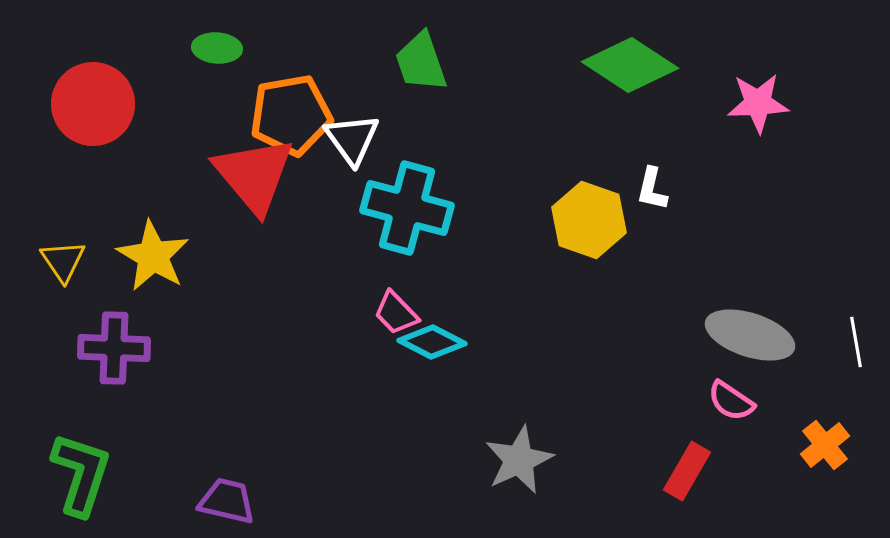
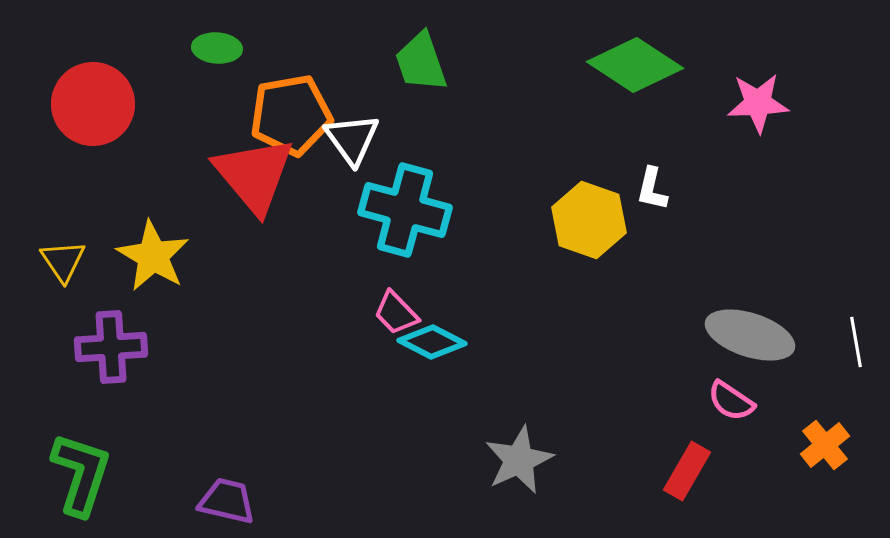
green diamond: moved 5 px right
cyan cross: moved 2 px left, 2 px down
purple cross: moved 3 px left, 1 px up; rotated 6 degrees counterclockwise
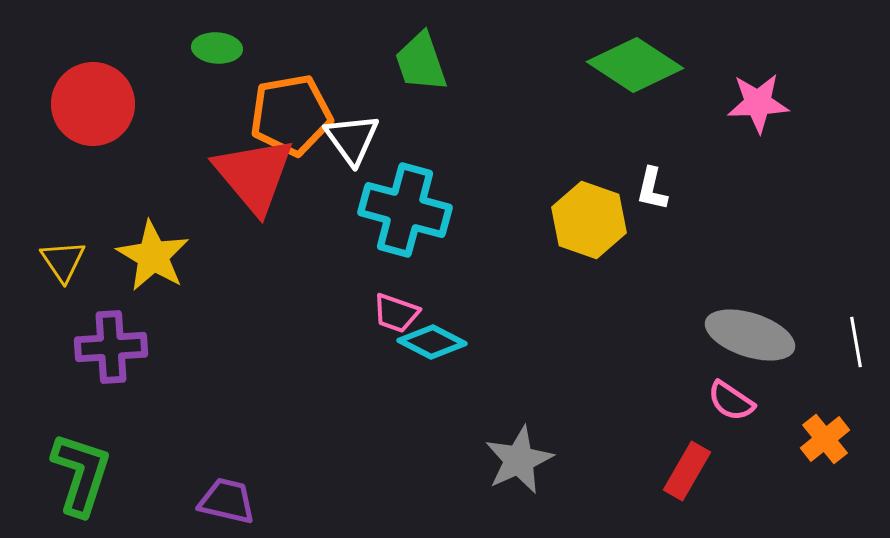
pink trapezoid: rotated 27 degrees counterclockwise
orange cross: moved 6 px up
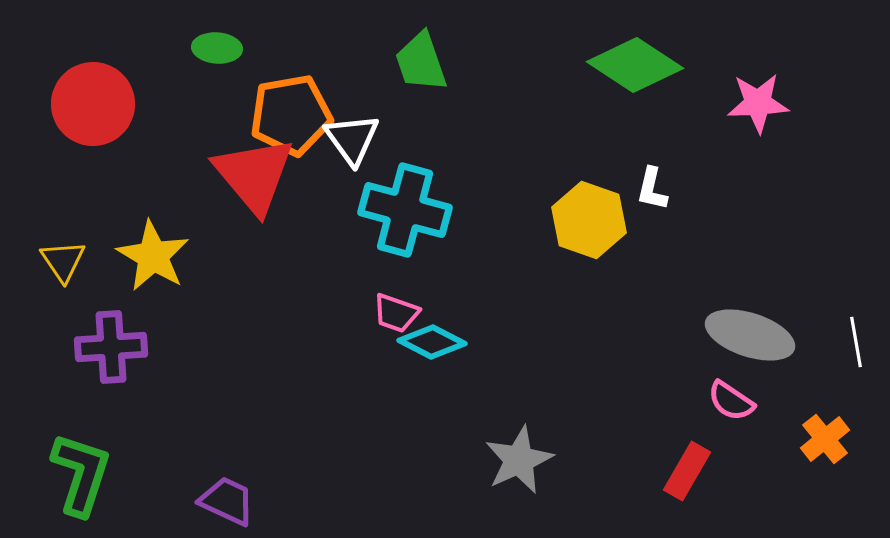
purple trapezoid: rotated 12 degrees clockwise
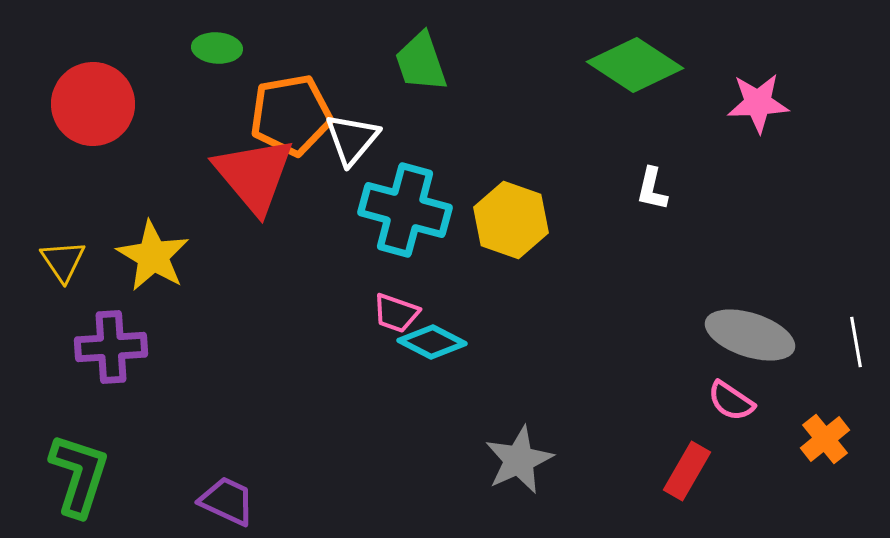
white triangle: rotated 16 degrees clockwise
yellow hexagon: moved 78 px left
green L-shape: moved 2 px left, 1 px down
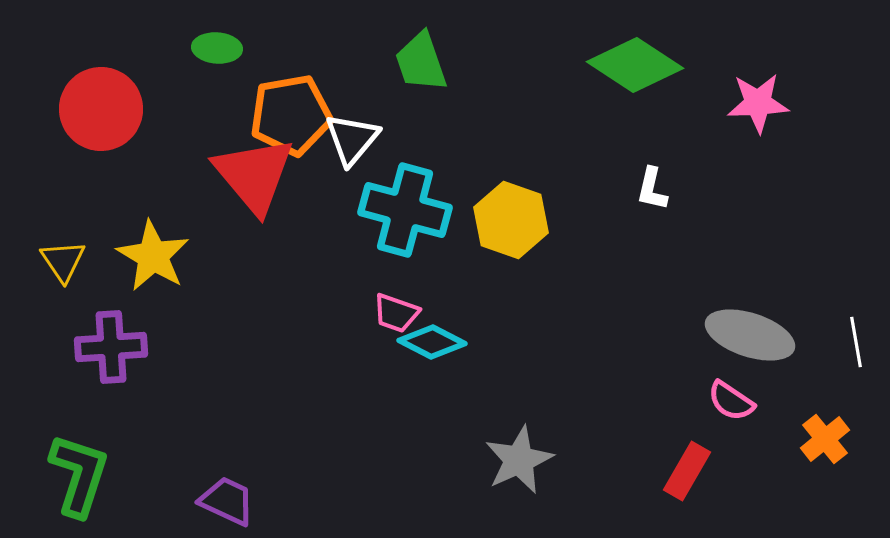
red circle: moved 8 px right, 5 px down
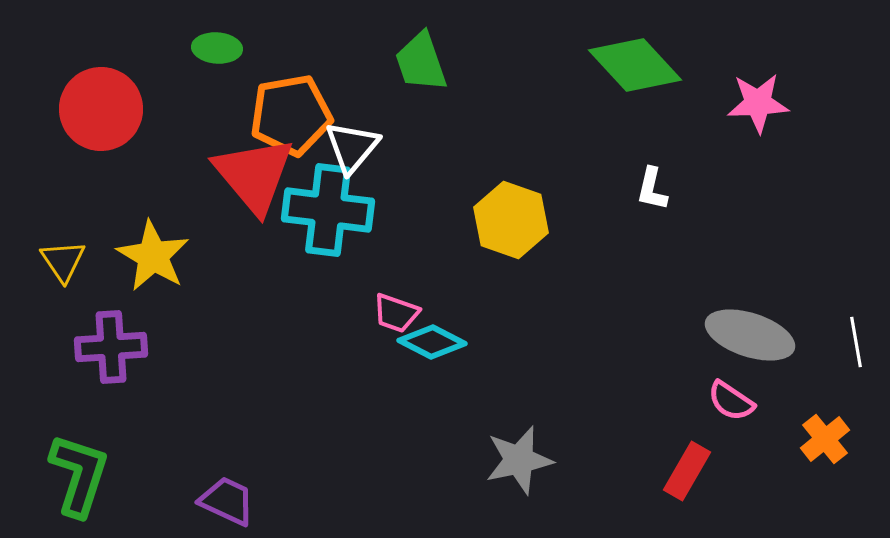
green diamond: rotated 14 degrees clockwise
white triangle: moved 8 px down
cyan cross: moved 77 px left; rotated 8 degrees counterclockwise
gray star: rotated 12 degrees clockwise
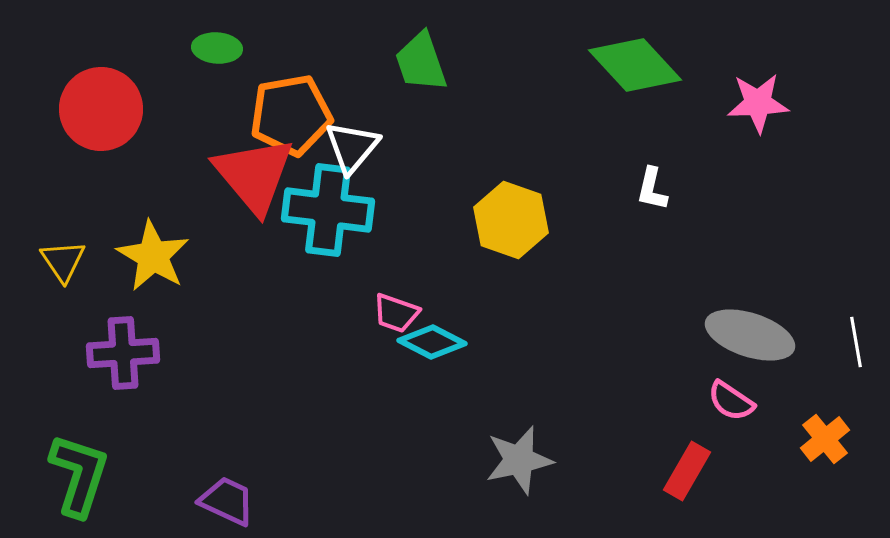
purple cross: moved 12 px right, 6 px down
